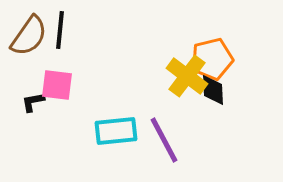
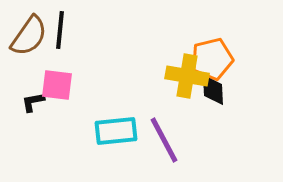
yellow cross: rotated 27 degrees counterclockwise
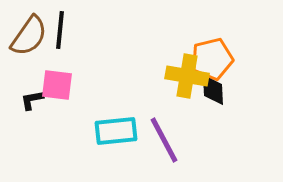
black L-shape: moved 1 px left, 2 px up
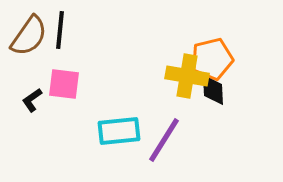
pink square: moved 7 px right, 1 px up
black L-shape: rotated 25 degrees counterclockwise
cyan rectangle: moved 3 px right
purple line: rotated 60 degrees clockwise
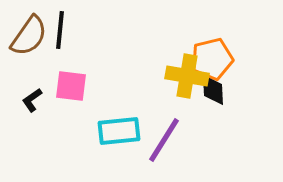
pink square: moved 7 px right, 2 px down
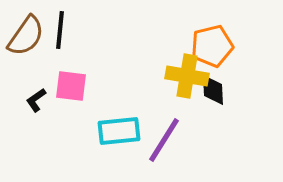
brown semicircle: moved 3 px left
orange pentagon: moved 13 px up
black L-shape: moved 4 px right
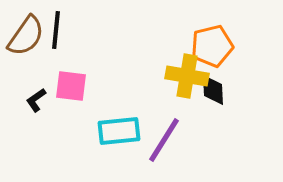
black line: moved 4 px left
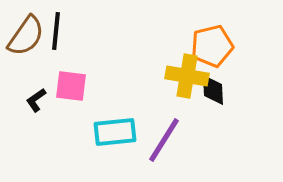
black line: moved 1 px down
cyan rectangle: moved 4 px left, 1 px down
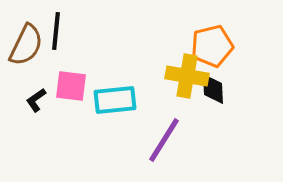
brown semicircle: moved 9 px down; rotated 9 degrees counterclockwise
black diamond: moved 1 px up
cyan rectangle: moved 32 px up
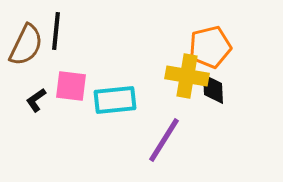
orange pentagon: moved 2 px left, 1 px down
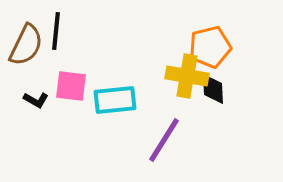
black L-shape: rotated 115 degrees counterclockwise
